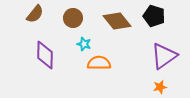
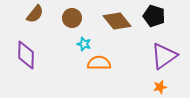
brown circle: moved 1 px left
purple diamond: moved 19 px left
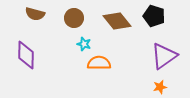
brown semicircle: rotated 66 degrees clockwise
brown circle: moved 2 px right
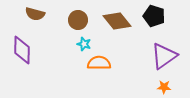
brown circle: moved 4 px right, 2 px down
purple diamond: moved 4 px left, 5 px up
orange star: moved 4 px right; rotated 16 degrees clockwise
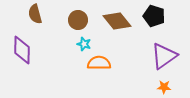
brown semicircle: rotated 60 degrees clockwise
